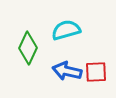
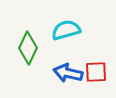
blue arrow: moved 1 px right, 2 px down
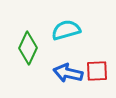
red square: moved 1 px right, 1 px up
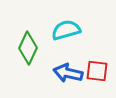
red square: rotated 10 degrees clockwise
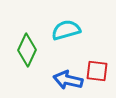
green diamond: moved 1 px left, 2 px down
blue arrow: moved 7 px down
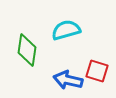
green diamond: rotated 16 degrees counterclockwise
red square: rotated 10 degrees clockwise
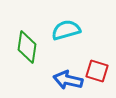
green diamond: moved 3 px up
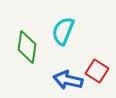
cyan semicircle: moved 3 px left, 1 px down; rotated 52 degrees counterclockwise
red square: rotated 15 degrees clockwise
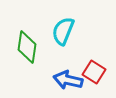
red square: moved 3 px left, 1 px down
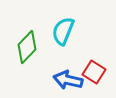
green diamond: rotated 36 degrees clockwise
